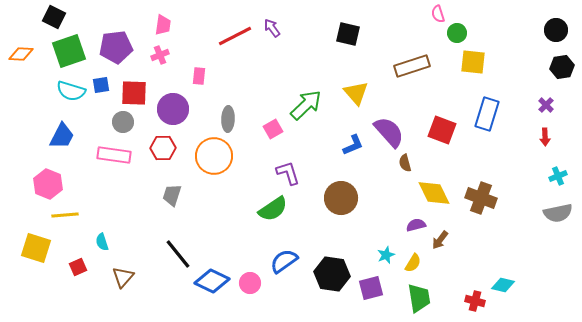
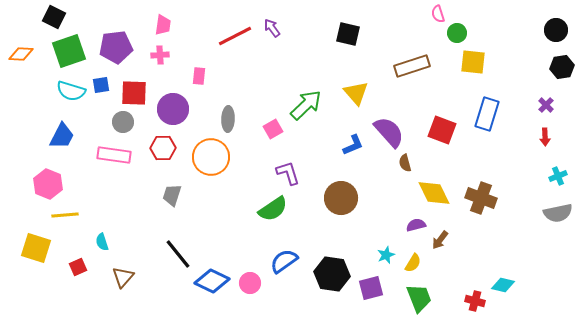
pink cross at (160, 55): rotated 18 degrees clockwise
orange circle at (214, 156): moved 3 px left, 1 px down
green trapezoid at (419, 298): rotated 12 degrees counterclockwise
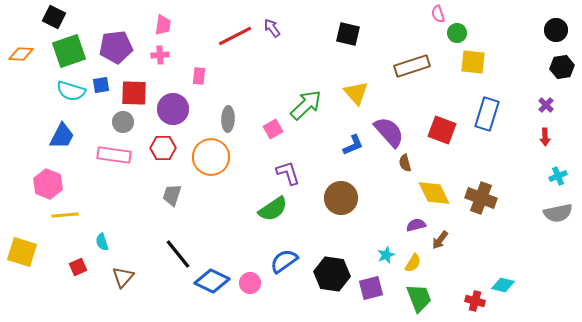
yellow square at (36, 248): moved 14 px left, 4 px down
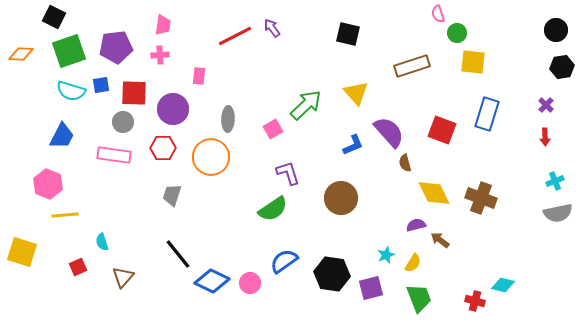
cyan cross at (558, 176): moved 3 px left, 5 px down
brown arrow at (440, 240): rotated 90 degrees clockwise
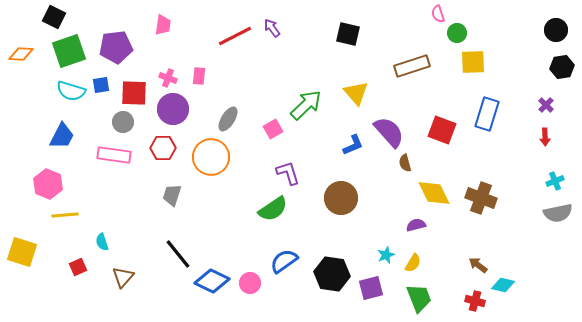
pink cross at (160, 55): moved 8 px right, 23 px down; rotated 24 degrees clockwise
yellow square at (473, 62): rotated 8 degrees counterclockwise
gray ellipse at (228, 119): rotated 30 degrees clockwise
brown arrow at (440, 240): moved 38 px right, 25 px down
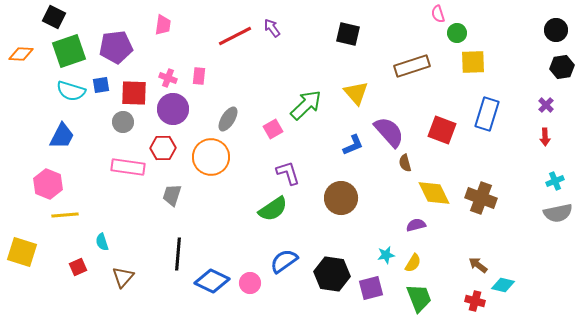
pink rectangle at (114, 155): moved 14 px right, 12 px down
black line at (178, 254): rotated 44 degrees clockwise
cyan star at (386, 255): rotated 12 degrees clockwise
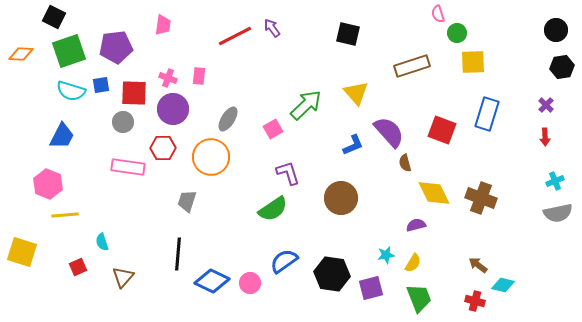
gray trapezoid at (172, 195): moved 15 px right, 6 px down
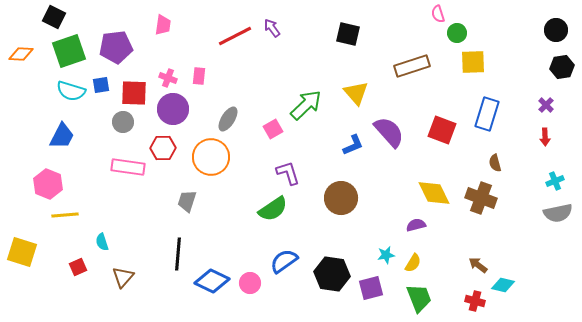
brown semicircle at (405, 163): moved 90 px right
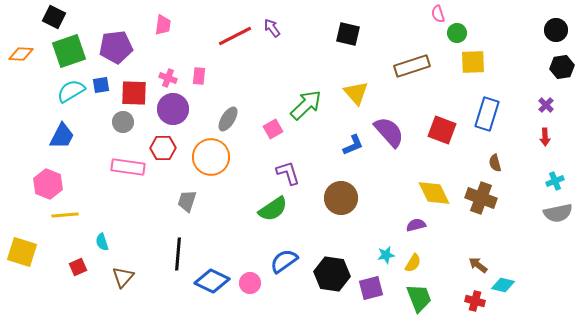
cyan semicircle at (71, 91): rotated 132 degrees clockwise
